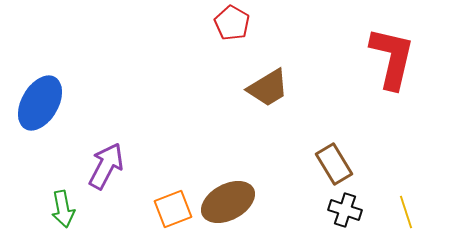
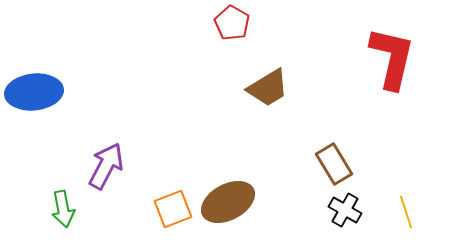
blue ellipse: moved 6 px left, 11 px up; rotated 54 degrees clockwise
black cross: rotated 12 degrees clockwise
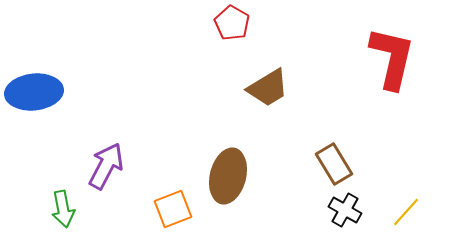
brown ellipse: moved 26 px up; rotated 48 degrees counterclockwise
yellow line: rotated 60 degrees clockwise
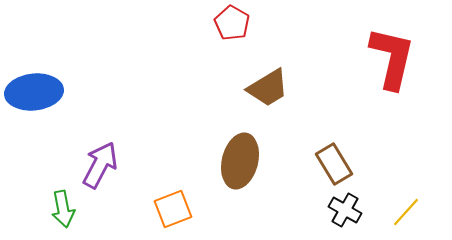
purple arrow: moved 6 px left, 1 px up
brown ellipse: moved 12 px right, 15 px up
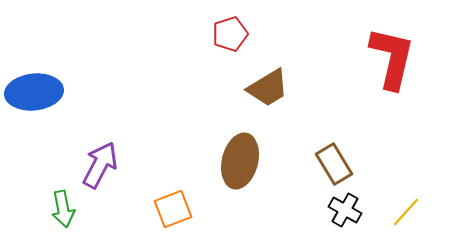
red pentagon: moved 2 px left, 11 px down; rotated 24 degrees clockwise
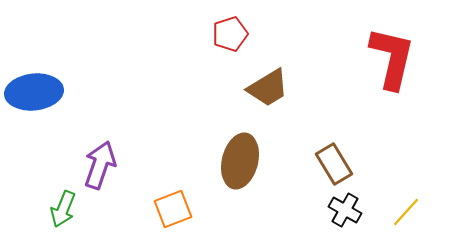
purple arrow: rotated 9 degrees counterclockwise
green arrow: rotated 33 degrees clockwise
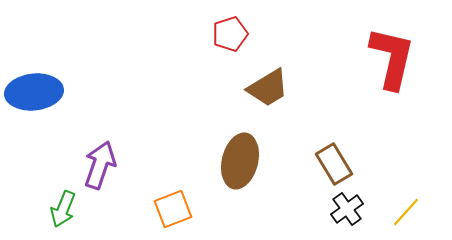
black cross: moved 2 px right, 1 px up; rotated 24 degrees clockwise
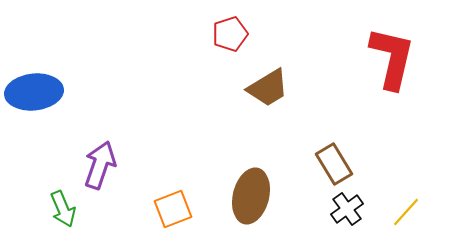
brown ellipse: moved 11 px right, 35 px down
green arrow: rotated 45 degrees counterclockwise
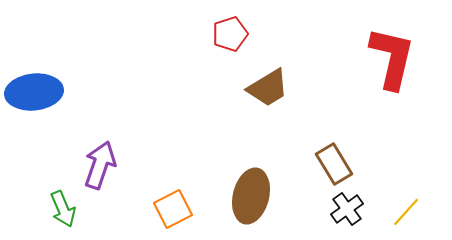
orange square: rotated 6 degrees counterclockwise
